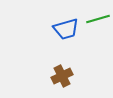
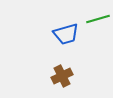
blue trapezoid: moved 5 px down
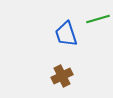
blue trapezoid: rotated 88 degrees clockwise
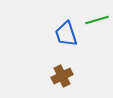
green line: moved 1 px left, 1 px down
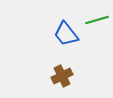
blue trapezoid: rotated 20 degrees counterclockwise
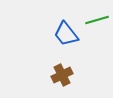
brown cross: moved 1 px up
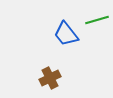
brown cross: moved 12 px left, 3 px down
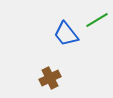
green line: rotated 15 degrees counterclockwise
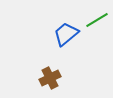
blue trapezoid: rotated 88 degrees clockwise
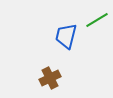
blue trapezoid: moved 2 px down; rotated 36 degrees counterclockwise
